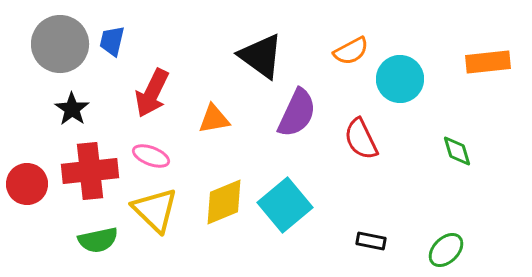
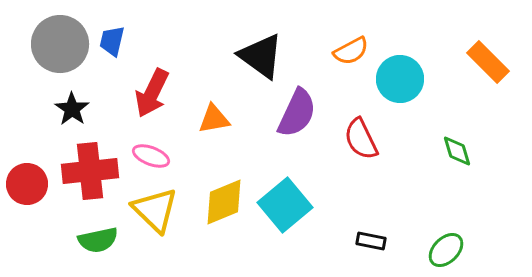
orange rectangle: rotated 51 degrees clockwise
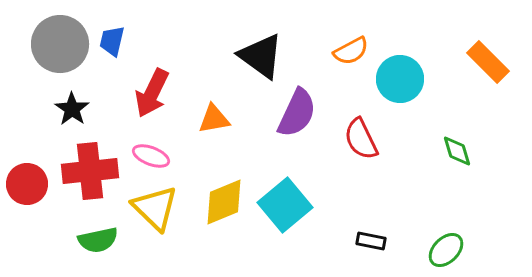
yellow triangle: moved 2 px up
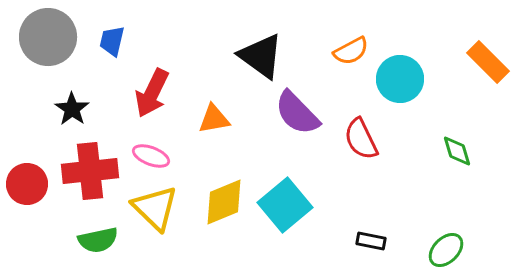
gray circle: moved 12 px left, 7 px up
purple semicircle: rotated 111 degrees clockwise
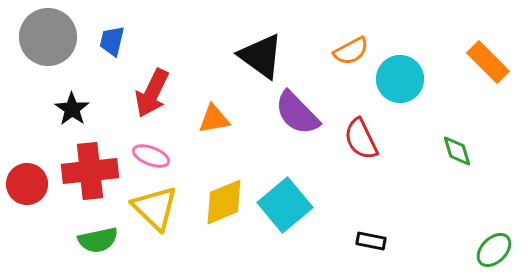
green ellipse: moved 48 px right
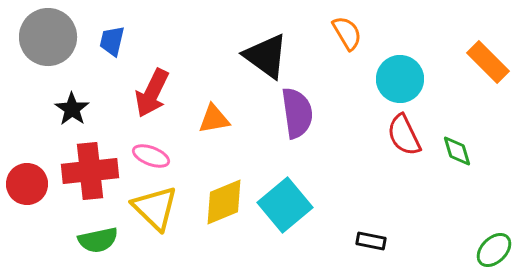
orange semicircle: moved 4 px left, 18 px up; rotated 93 degrees counterclockwise
black triangle: moved 5 px right
purple semicircle: rotated 144 degrees counterclockwise
red semicircle: moved 43 px right, 4 px up
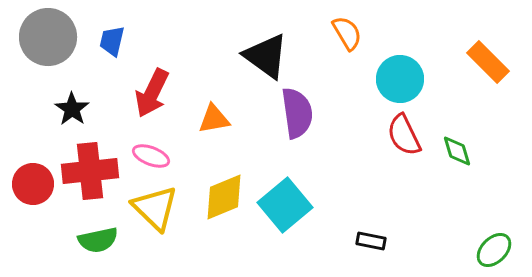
red circle: moved 6 px right
yellow diamond: moved 5 px up
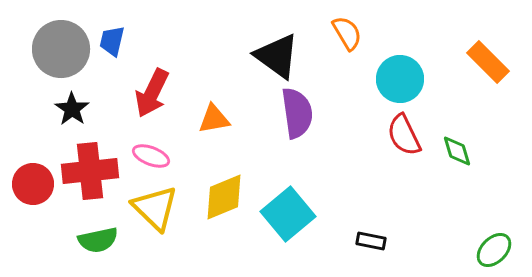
gray circle: moved 13 px right, 12 px down
black triangle: moved 11 px right
cyan square: moved 3 px right, 9 px down
